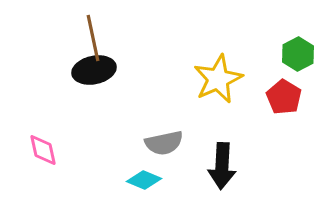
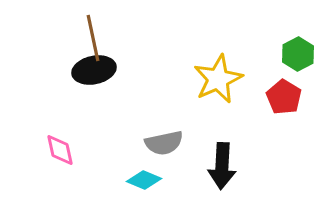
pink diamond: moved 17 px right
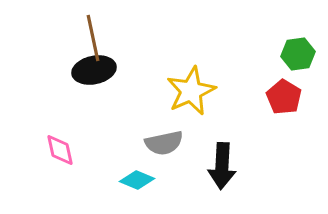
green hexagon: rotated 20 degrees clockwise
yellow star: moved 27 px left, 12 px down
cyan diamond: moved 7 px left
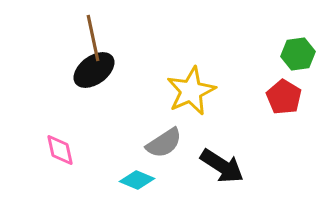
black ellipse: rotated 24 degrees counterclockwise
gray semicircle: rotated 21 degrees counterclockwise
black arrow: rotated 60 degrees counterclockwise
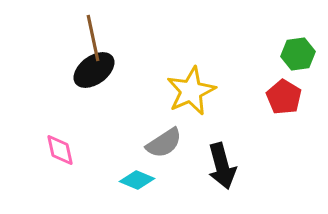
black arrow: rotated 42 degrees clockwise
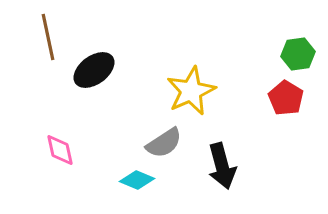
brown line: moved 45 px left, 1 px up
red pentagon: moved 2 px right, 1 px down
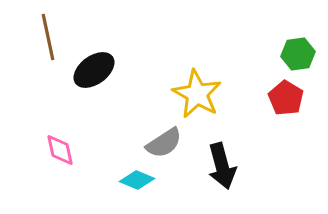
yellow star: moved 6 px right, 3 px down; rotated 18 degrees counterclockwise
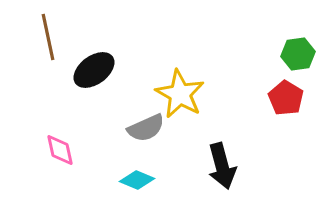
yellow star: moved 17 px left
gray semicircle: moved 18 px left, 15 px up; rotated 9 degrees clockwise
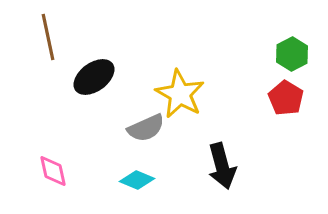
green hexagon: moved 6 px left; rotated 20 degrees counterclockwise
black ellipse: moved 7 px down
pink diamond: moved 7 px left, 21 px down
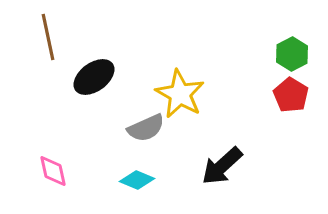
red pentagon: moved 5 px right, 3 px up
black arrow: rotated 63 degrees clockwise
